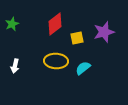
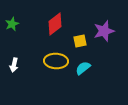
purple star: moved 1 px up
yellow square: moved 3 px right, 3 px down
white arrow: moved 1 px left, 1 px up
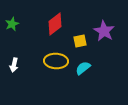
purple star: rotated 25 degrees counterclockwise
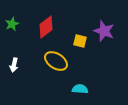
red diamond: moved 9 px left, 3 px down
purple star: rotated 10 degrees counterclockwise
yellow square: rotated 24 degrees clockwise
yellow ellipse: rotated 30 degrees clockwise
cyan semicircle: moved 3 px left, 21 px down; rotated 42 degrees clockwise
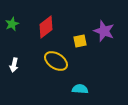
yellow square: rotated 24 degrees counterclockwise
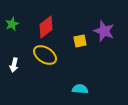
yellow ellipse: moved 11 px left, 6 px up
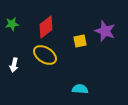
green star: rotated 16 degrees clockwise
purple star: moved 1 px right
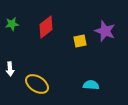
yellow ellipse: moved 8 px left, 29 px down
white arrow: moved 4 px left, 4 px down; rotated 16 degrees counterclockwise
cyan semicircle: moved 11 px right, 4 px up
